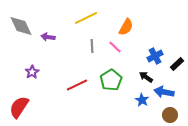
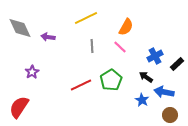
gray diamond: moved 1 px left, 2 px down
pink line: moved 5 px right
red line: moved 4 px right
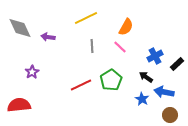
blue star: moved 1 px up
red semicircle: moved 2 px up; rotated 50 degrees clockwise
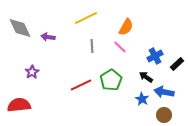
brown circle: moved 6 px left
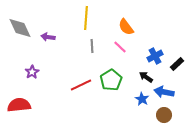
yellow line: rotated 60 degrees counterclockwise
orange semicircle: rotated 114 degrees clockwise
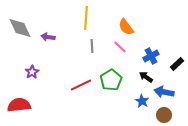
blue cross: moved 4 px left
blue star: moved 2 px down
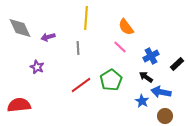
purple arrow: rotated 24 degrees counterclockwise
gray line: moved 14 px left, 2 px down
purple star: moved 5 px right, 5 px up; rotated 16 degrees counterclockwise
red line: rotated 10 degrees counterclockwise
blue arrow: moved 3 px left
brown circle: moved 1 px right, 1 px down
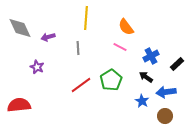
pink line: rotated 16 degrees counterclockwise
blue arrow: moved 5 px right; rotated 18 degrees counterclockwise
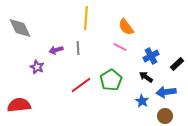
purple arrow: moved 8 px right, 13 px down
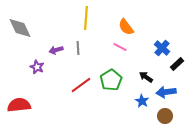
blue cross: moved 11 px right, 8 px up; rotated 21 degrees counterclockwise
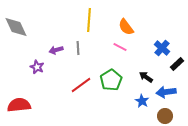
yellow line: moved 3 px right, 2 px down
gray diamond: moved 4 px left, 1 px up
